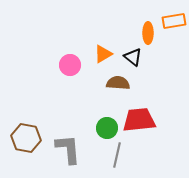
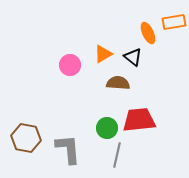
orange rectangle: moved 1 px down
orange ellipse: rotated 25 degrees counterclockwise
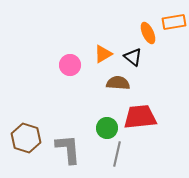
red trapezoid: moved 1 px right, 3 px up
brown hexagon: rotated 8 degrees clockwise
gray line: moved 1 px up
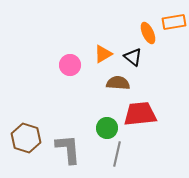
red trapezoid: moved 3 px up
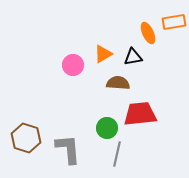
black triangle: rotated 48 degrees counterclockwise
pink circle: moved 3 px right
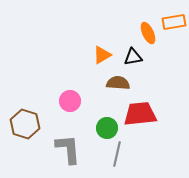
orange triangle: moved 1 px left, 1 px down
pink circle: moved 3 px left, 36 px down
brown hexagon: moved 1 px left, 14 px up
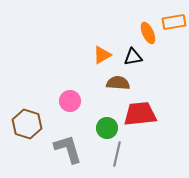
brown hexagon: moved 2 px right
gray L-shape: rotated 12 degrees counterclockwise
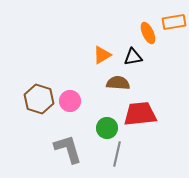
brown hexagon: moved 12 px right, 25 px up
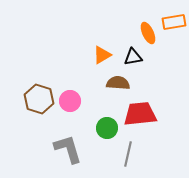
gray line: moved 11 px right
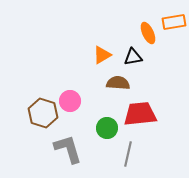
brown hexagon: moved 4 px right, 14 px down
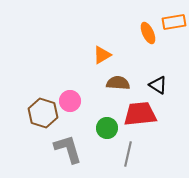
black triangle: moved 25 px right, 28 px down; rotated 42 degrees clockwise
